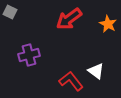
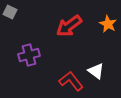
red arrow: moved 7 px down
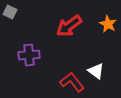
purple cross: rotated 10 degrees clockwise
red L-shape: moved 1 px right, 1 px down
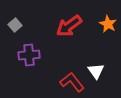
gray square: moved 5 px right, 13 px down; rotated 24 degrees clockwise
white triangle: rotated 18 degrees clockwise
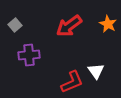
red L-shape: rotated 105 degrees clockwise
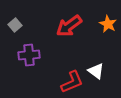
white triangle: rotated 18 degrees counterclockwise
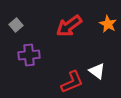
gray square: moved 1 px right
white triangle: moved 1 px right
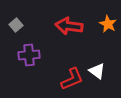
red arrow: rotated 44 degrees clockwise
red L-shape: moved 3 px up
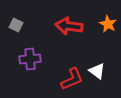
gray square: rotated 24 degrees counterclockwise
purple cross: moved 1 px right, 4 px down
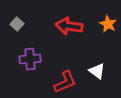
gray square: moved 1 px right, 1 px up; rotated 16 degrees clockwise
red L-shape: moved 7 px left, 3 px down
